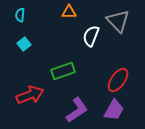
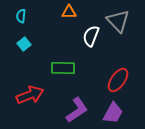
cyan semicircle: moved 1 px right, 1 px down
green rectangle: moved 3 px up; rotated 20 degrees clockwise
purple trapezoid: moved 1 px left, 3 px down
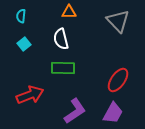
white semicircle: moved 30 px left, 3 px down; rotated 35 degrees counterclockwise
purple L-shape: moved 2 px left, 1 px down
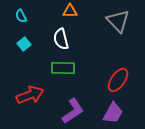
orange triangle: moved 1 px right, 1 px up
cyan semicircle: rotated 32 degrees counterclockwise
purple L-shape: moved 2 px left
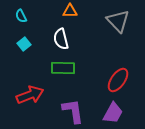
purple L-shape: rotated 64 degrees counterclockwise
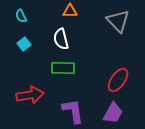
red arrow: rotated 12 degrees clockwise
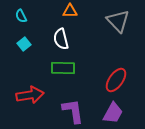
red ellipse: moved 2 px left
